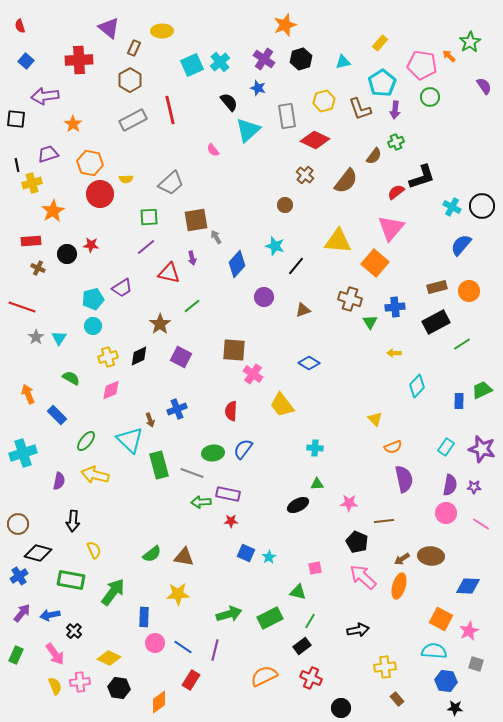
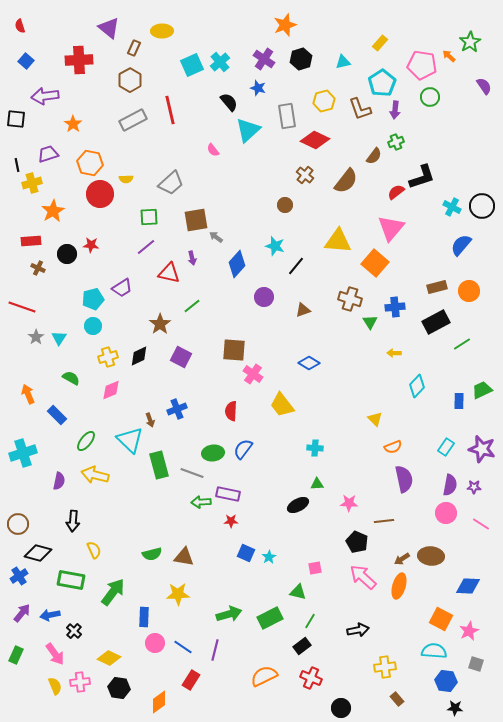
gray arrow at (216, 237): rotated 24 degrees counterclockwise
green semicircle at (152, 554): rotated 24 degrees clockwise
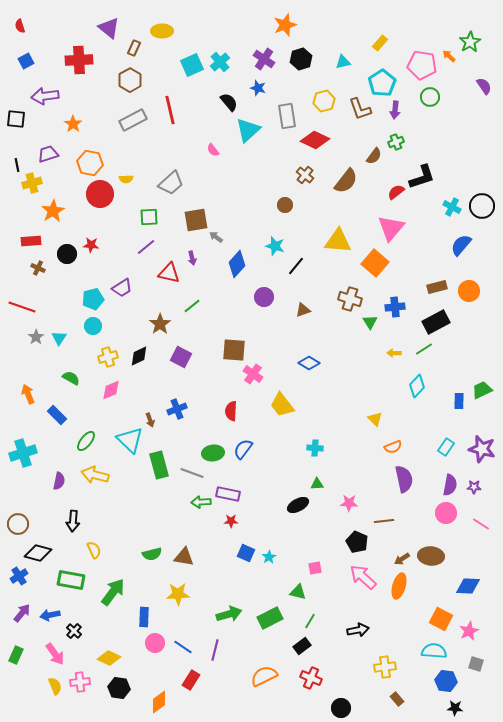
blue square at (26, 61): rotated 21 degrees clockwise
green line at (462, 344): moved 38 px left, 5 px down
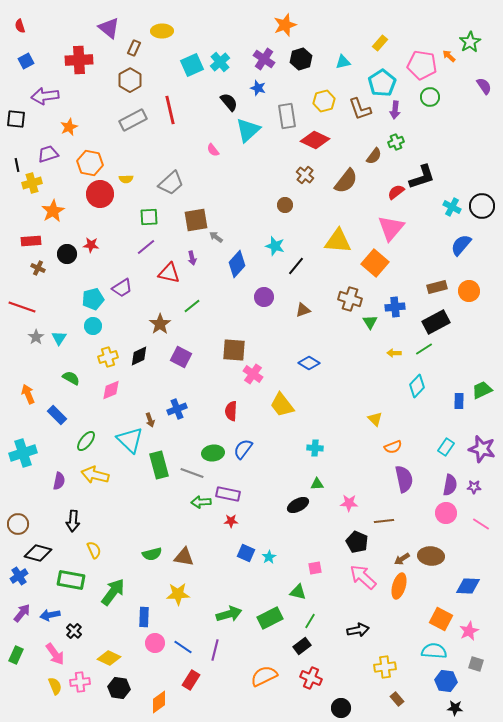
orange star at (73, 124): moved 4 px left, 3 px down; rotated 12 degrees clockwise
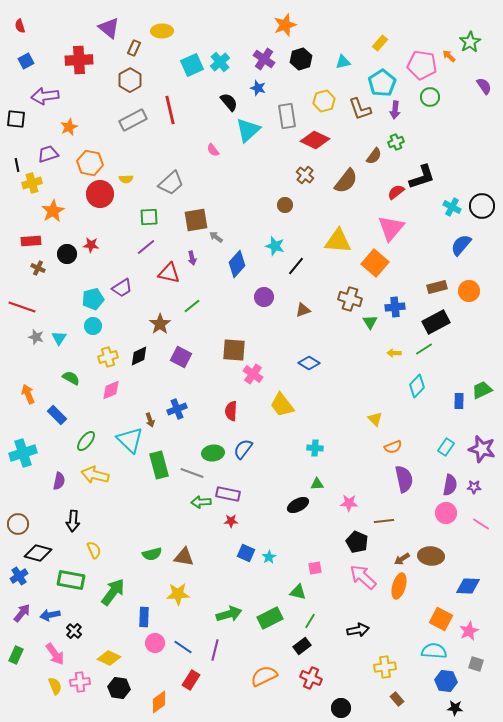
gray star at (36, 337): rotated 21 degrees counterclockwise
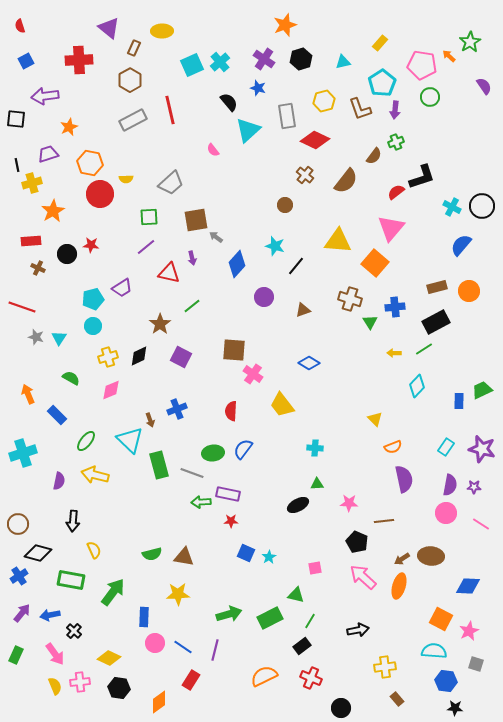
green triangle at (298, 592): moved 2 px left, 3 px down
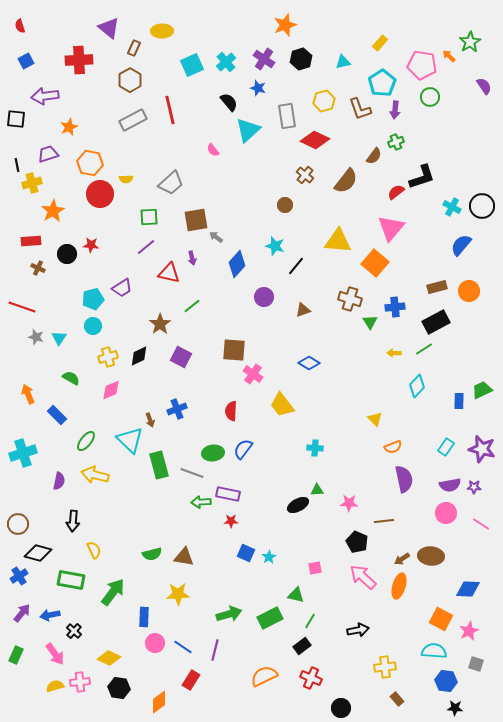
cyan cross at (220, 62): moved 6 px right
green triangle at (317, 484): moved 6 px down
purple semicircle at (450, 485): rotated 70 degrees clockwise
blue diamond at (468, 586): moved 3 px down
yellow semicircle at (55, 686): rotated 84 degrees counterclockwise
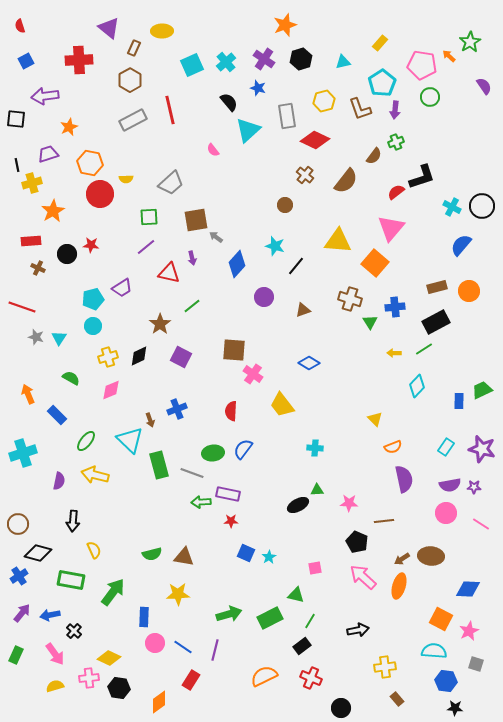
pink cross at (80, 682): moved 9 px right, 4 px up
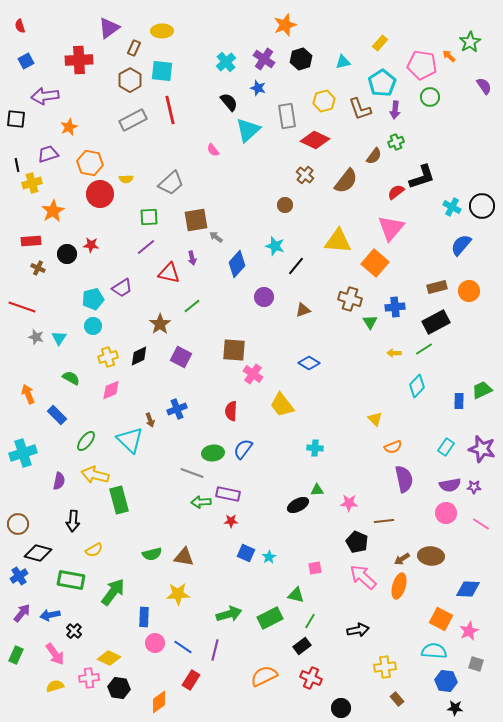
purple triangle at (109, 28): rotated 45 degrees clockwise
cyan square at (192, 65): moved 30 px left, 6 px down; rotated 30 degrees clockwise
green rectangle at (159, 465): moved 40 px left, 35 px down
yellow semicircle at (94, 550): rotated 84 degrees clockwise
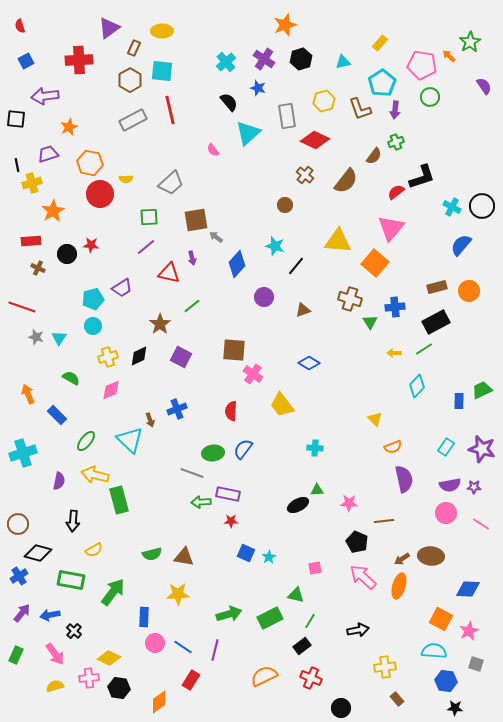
cyan triangle at (248, 130): moved 3 px down
